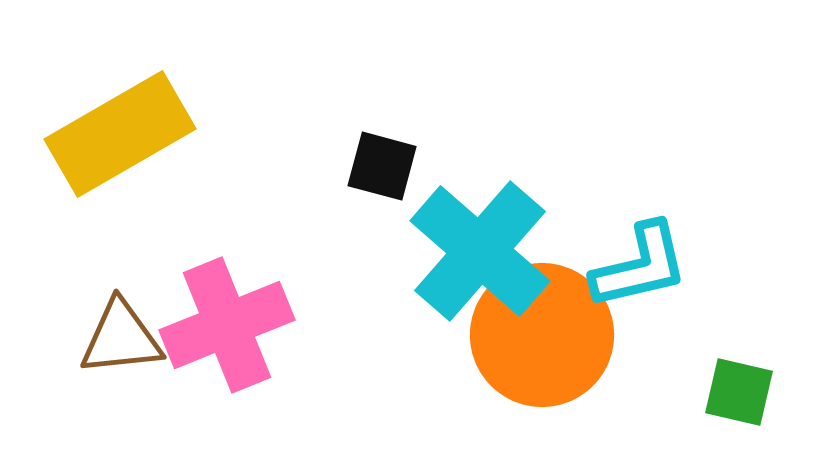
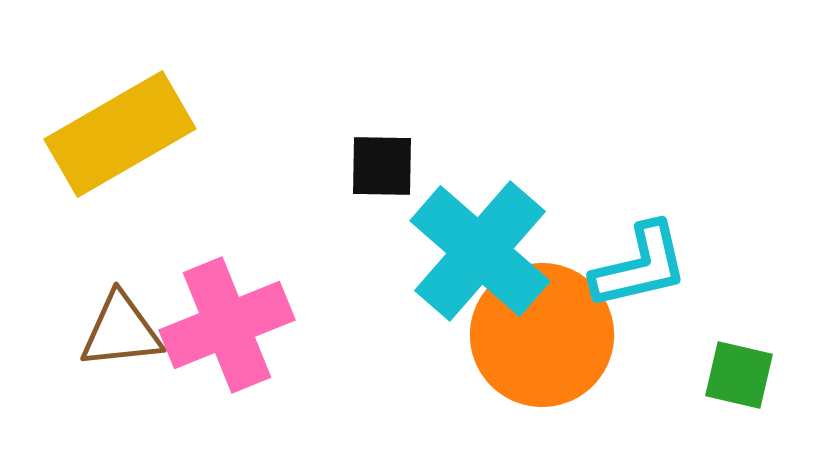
black square: rotated 14 degrees counterclockwise
brown triangle: moved 7 px up
green square: moved 17 px up
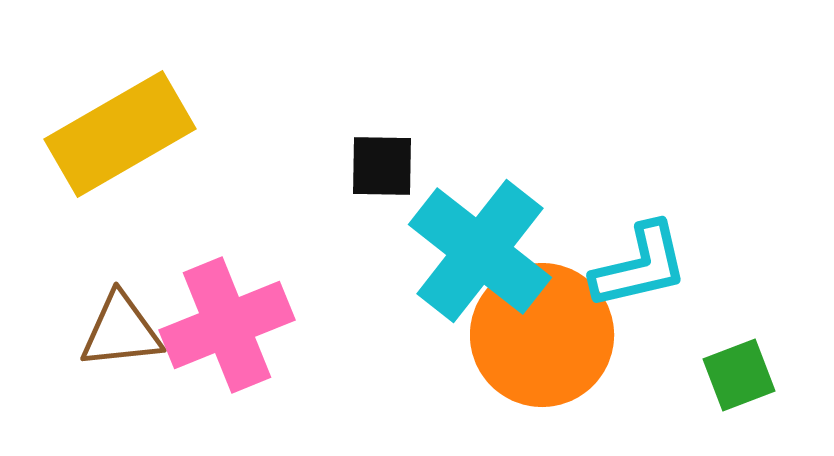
cyan cross: rotated 3 degrees counterclockwise
green square: rotated 34 degrees counterclockwise
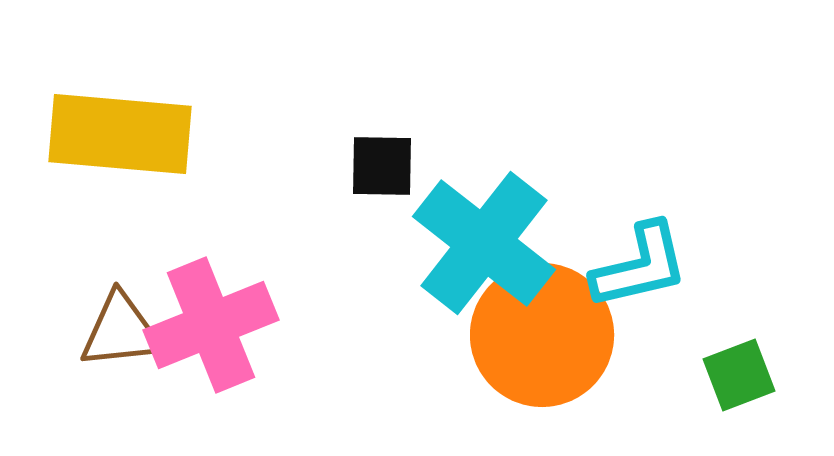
yellow rectangle: rotated 35 degrees clockwise
cyan cross: moved 4 px right, 8 px up
pink cross: moved 16 px left
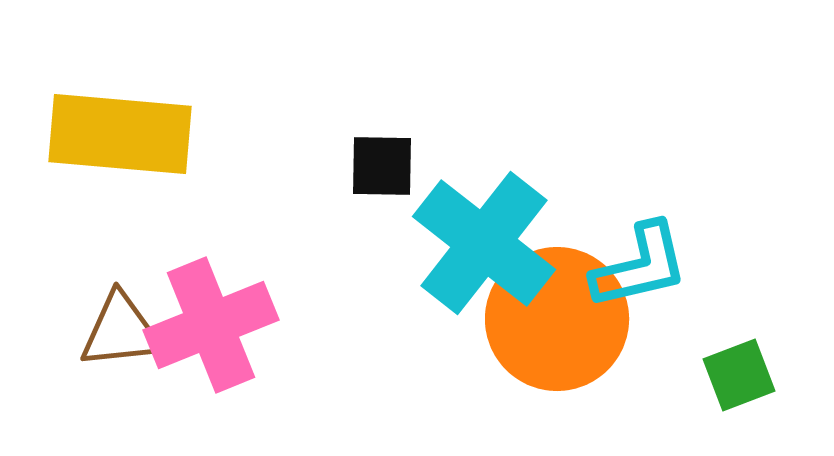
orange circle: moved 15 px right, 16 px up
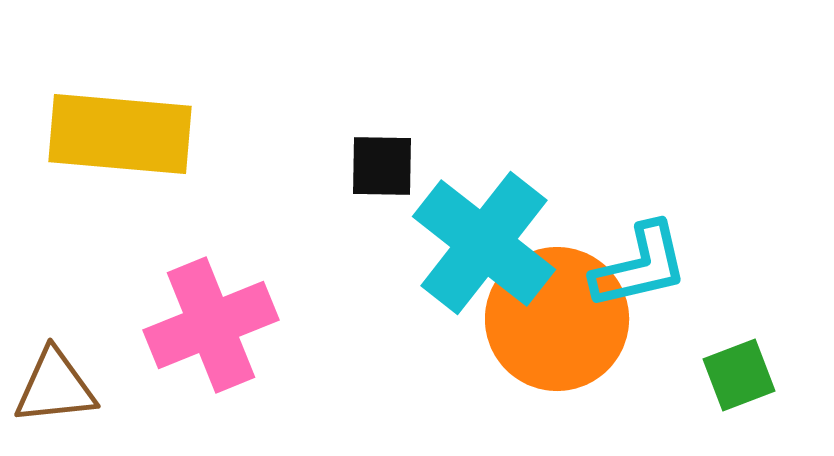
brown triangle: moved 66 px left, 56 px down
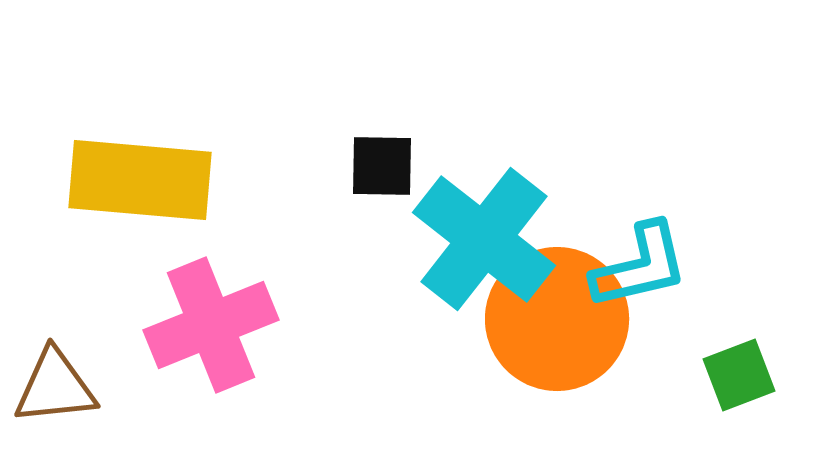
yellow rectangle: moved 20 px right, 46 px down
cyan cross: moved 4 px up
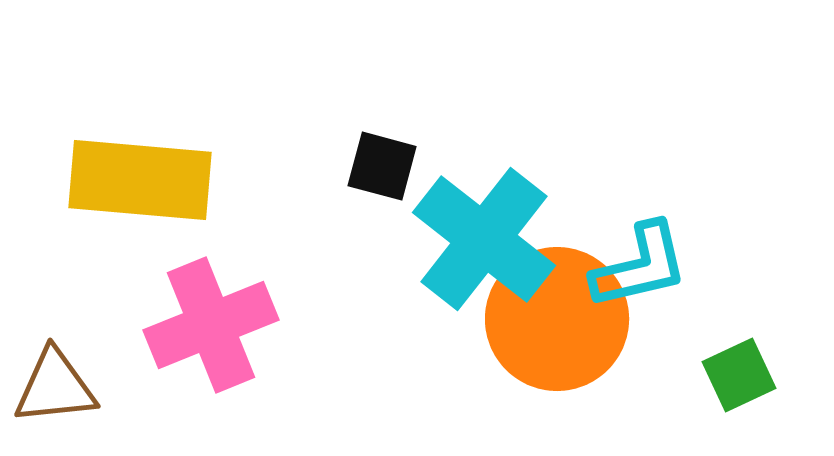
black square: rotated 14 degrees clockwise
green square: rotated 4 degrees counterclockwise
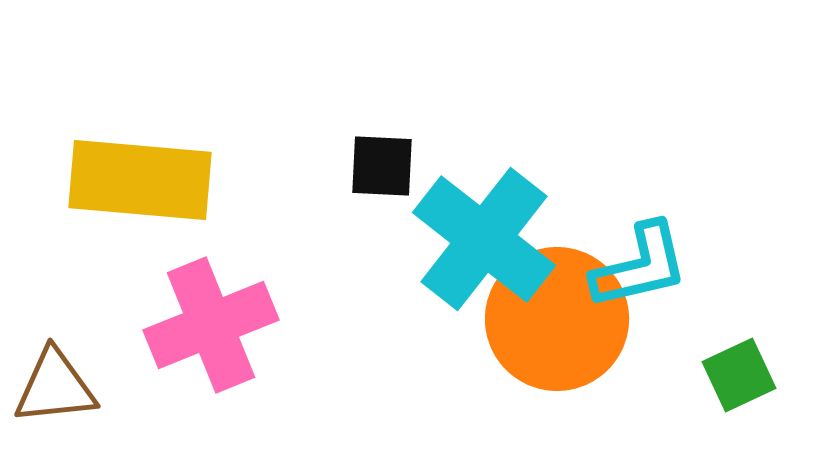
black square: rotated 12 degrees counterclockwise
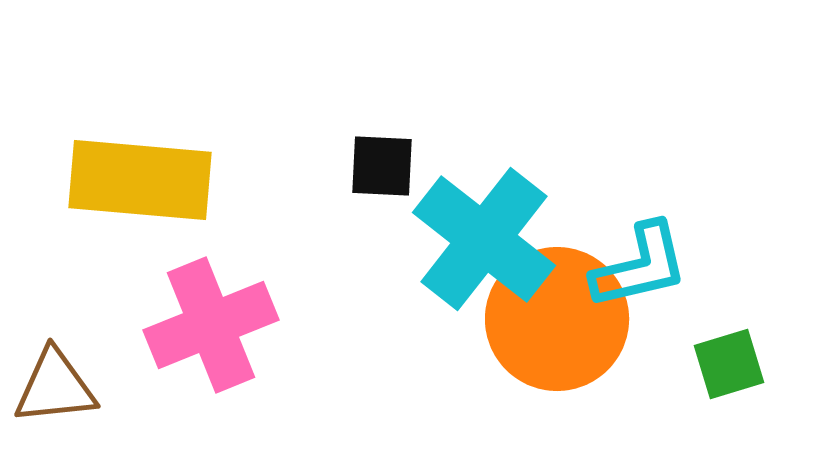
green square: moved 10 px left, 11 px up; rotated 8 degrees clockwise
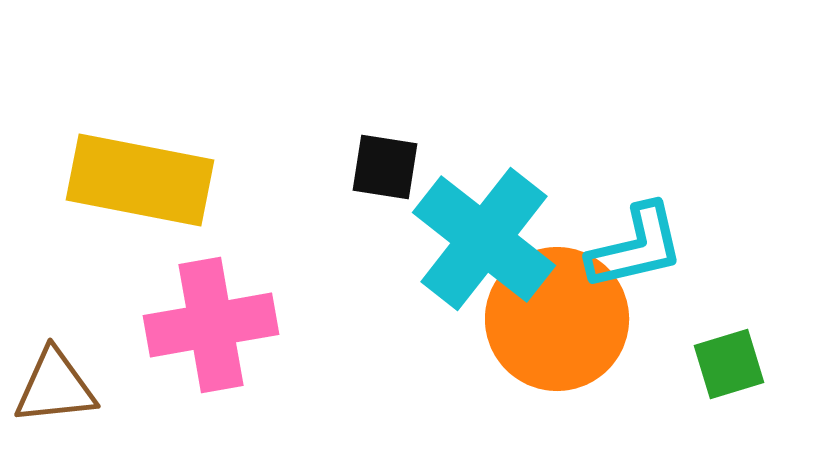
black square: moved 3 px right, 1 px down; rotated 6 degrees clockwise
yellow rectangle: rotated 6 degrees clockwise
cyan L-shape: moved 4 px left, 19 px up
pink cross: rotated 12 degrees clockwise
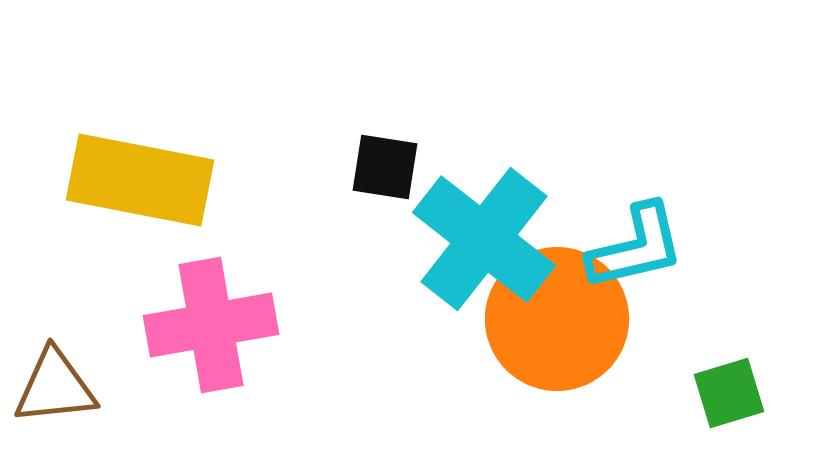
green square: moved 29 px down
